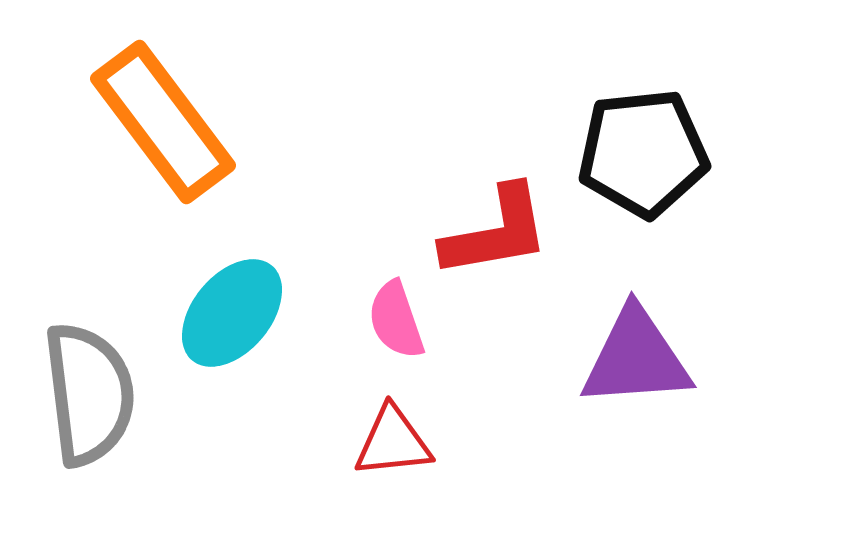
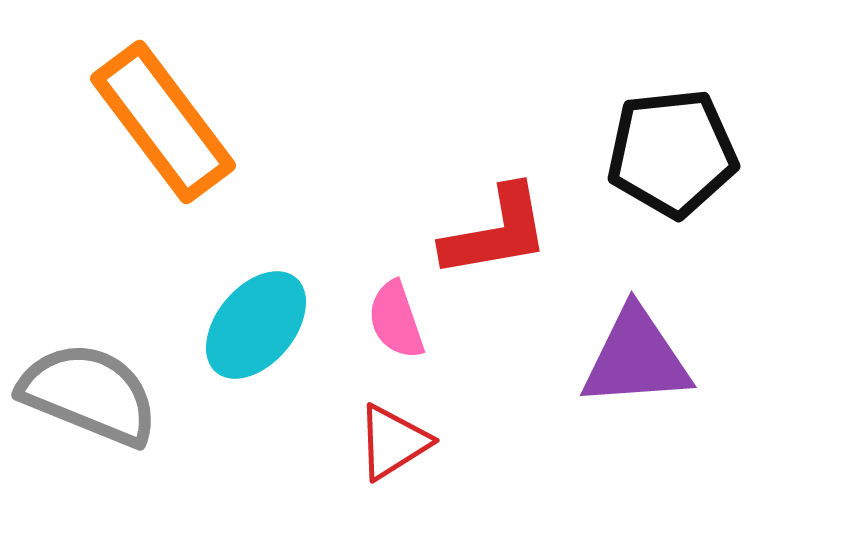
black pentagon: moved 29 px right
cyan ellipse: moved 24 px right, 12 px down
gray semicircle: rotated 61 degrees counterclockwise
red triangle: rotated 26 degrees counterclockwise
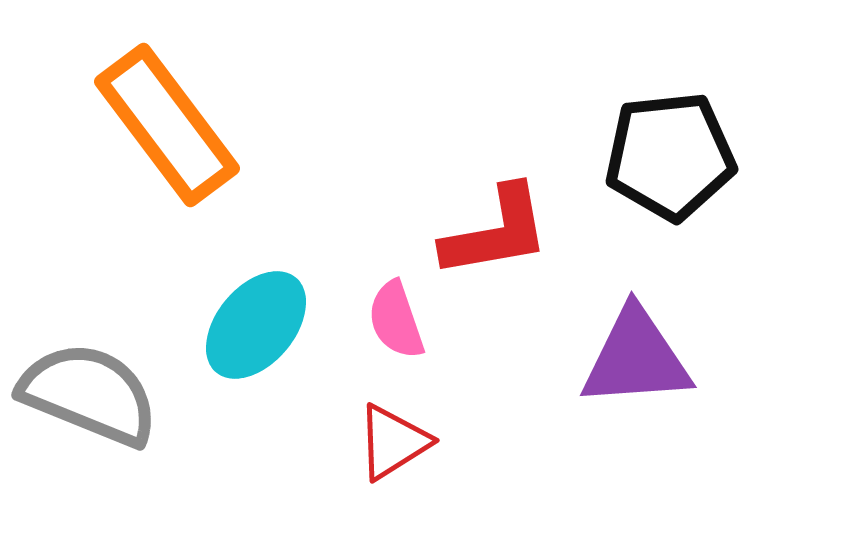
orange rectangle: moved 4 px right, 3 px down
black pentagon: moved 2 px left, 3 px down
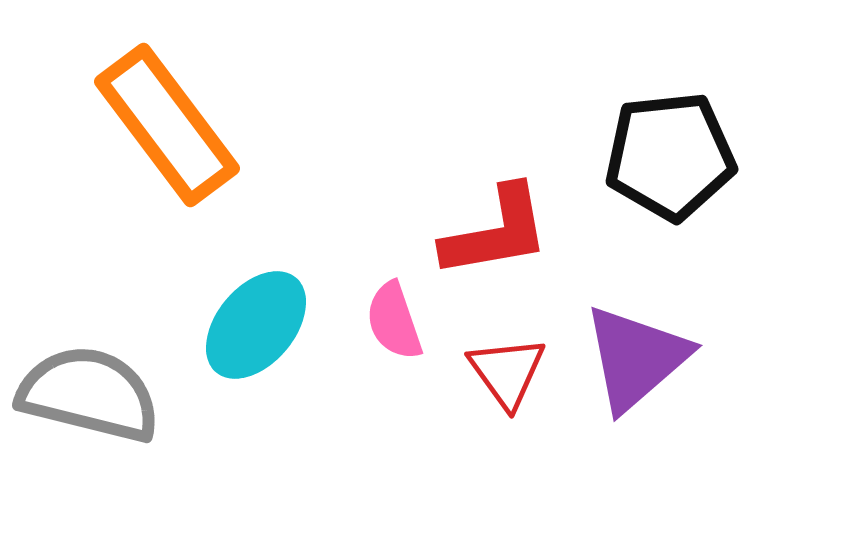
pink semicircle: moved 2 px left, 1 px down
purple triangle: rotated 37 degrees counterclockwise
gray semicircle: rotated 8 degrees counterclockwise
red triangle: moved 114 px right, 70 px up; rotated 34 degrees counterclockwise
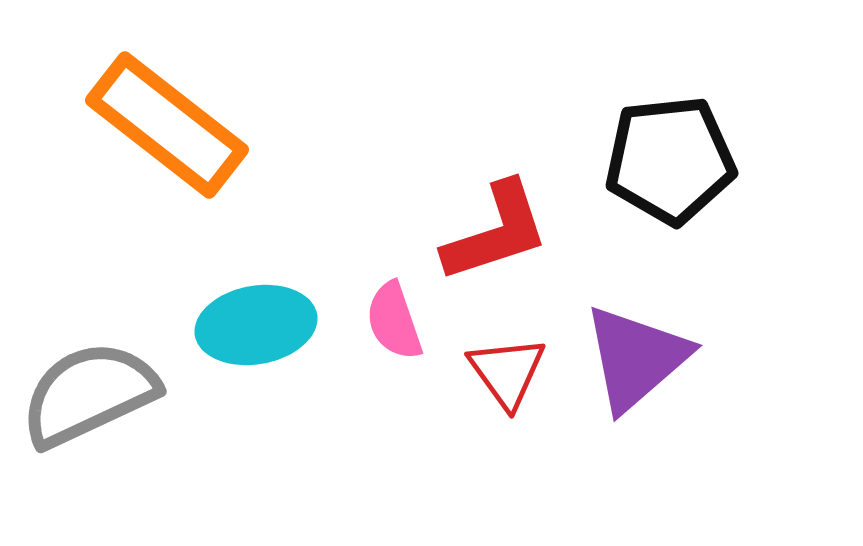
orange rectangle: rotated 15 degrees counterclockwise
black pentagon: moved 4 px down
red L-shape: rotated 8 degrees counterclockwise
cyan ellipse: rotated 40 degrees clockwise
gray semicircle: rotated 39 degrees counterclockwise
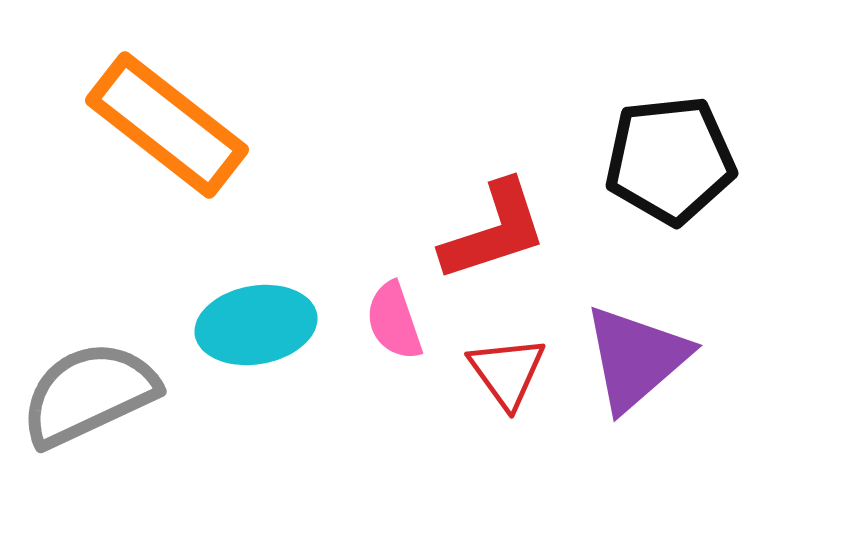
red L-shape: moved 2 px left, 1 px up
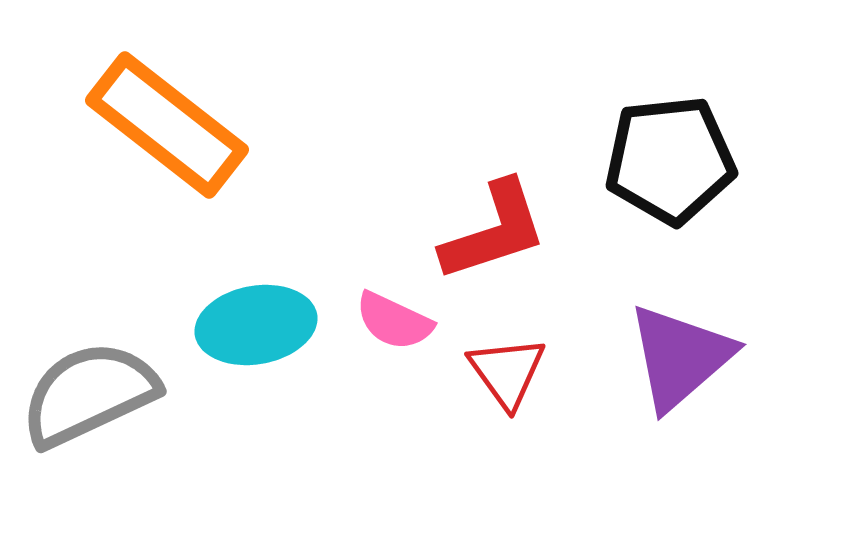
pink semicircle: rotated 46 degrees counterclockwise
purple triangle: moved 44 px right, 1 px up
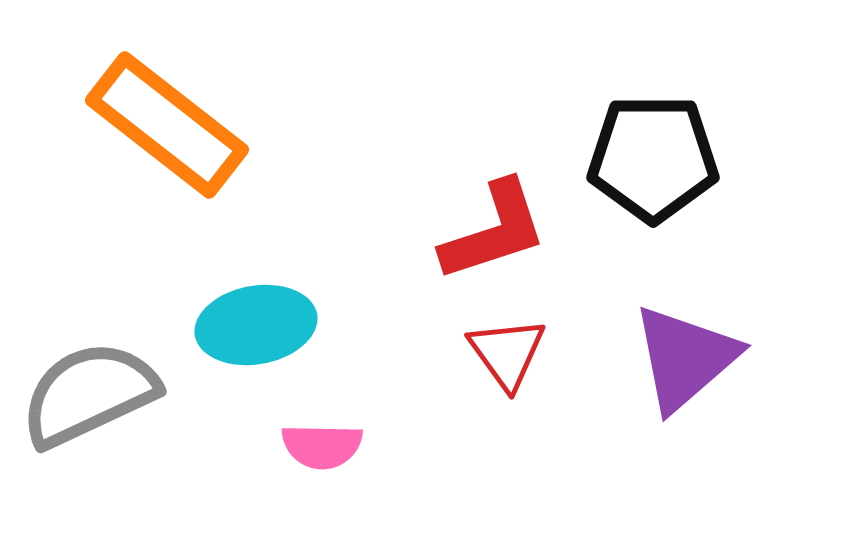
black pentagon: moved 17 px left, 2 px up; rotated 6 degrees clockwise
pink semicircle: moved 72 px left, 125 px down; rotated 24 degrees counterclockwise
purple triangle: moved 5 px right, 1 px down
red triangle: moved 19 px up
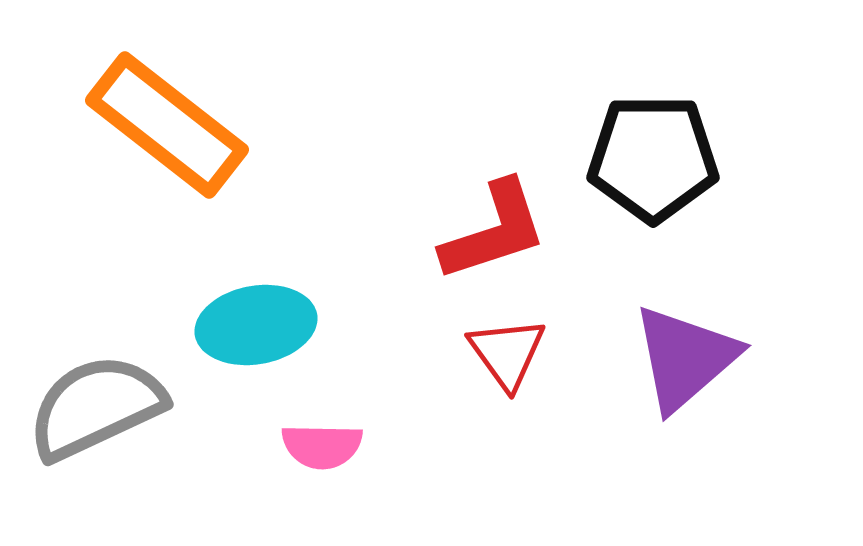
gray semicircle: moved 7 px right, 13 px down
